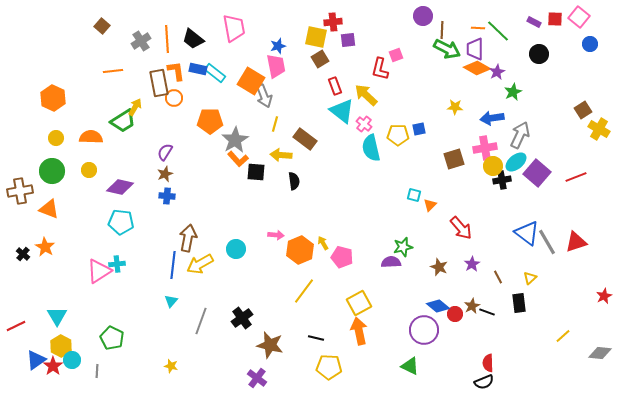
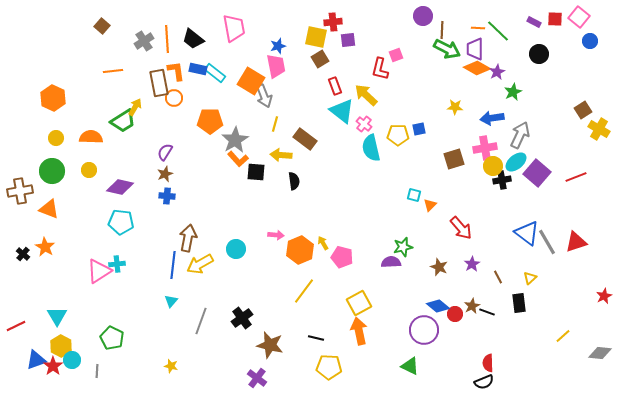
gray cross at (141, 41): moved 3 px right
blue circle at (590, 44): moved 3 px up
blue triangle at (36, 360): rotated 15 degrees clockwise
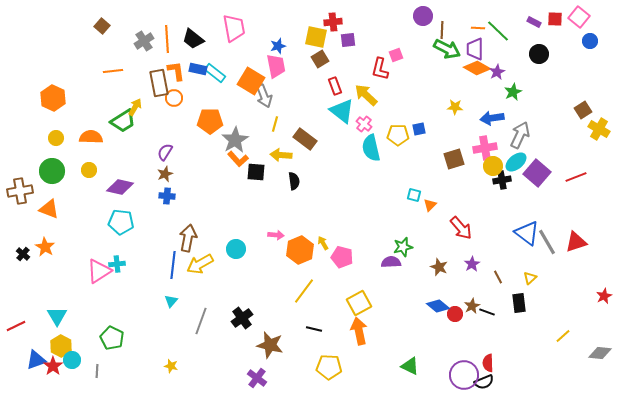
purple circle at (424, 330): moved 40 px right, 45 px down
black line at (316, 338): moved 2 px left, 9 px up
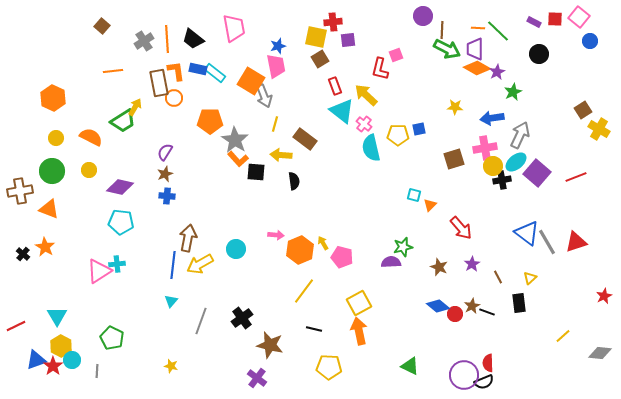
orange semicircle at (91, 137): rotated 25 degrees clockwise
gray star at (235, 140): rotated 8 degrees counterclockwise
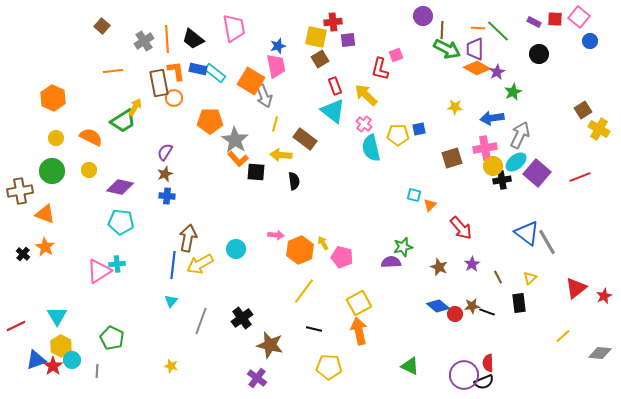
cyan triangle at (342, 111): moved 9 px left
brown square at (454, 159): moved 2 px left, 1 px up
red line at (576, 177): moved 4 px right
orange triangle at (49, 209): moved 4 px left, 5 px down
red triangle at (576, 242): moved 46 px down; rotated 20 degrees counterclockwise
brown star at (472, 306): rotated 21 degrees clockwise
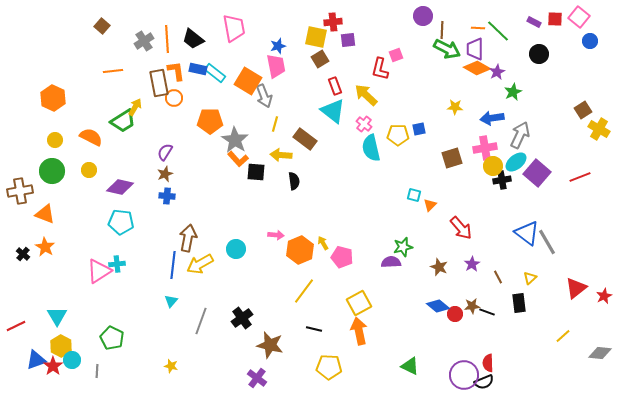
orange square at (251, 81): moved 3 px left
yellow circle at (56, 138): moved 1 px left, 2 px down
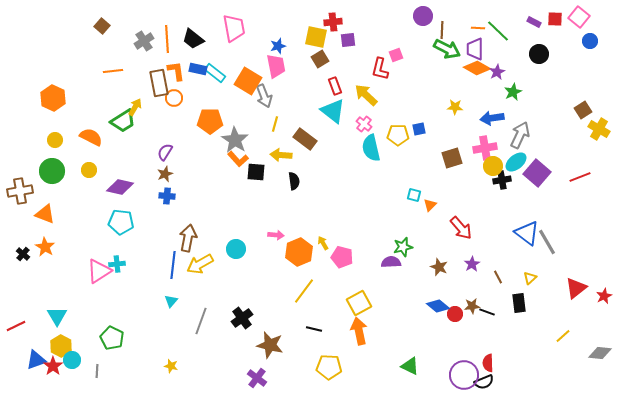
orange hexagon at (300, 250): moved 1 px left, 2 px down
